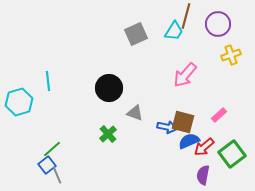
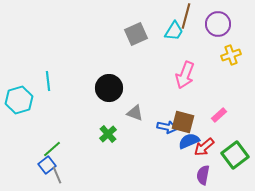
pink arrow: rotated 20 degrees counterclockwise
cyan hexagon: moved 2 px up
green square: moved 3 px right, 1 px down
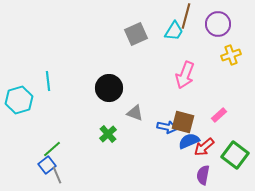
green square: rotated 16 degrees counterclockwise
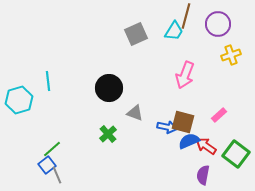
red arrow: moved 2 px right, 1 px up; rotated 75 degrees clockwise
green square: moved 1 px right, 1 px up
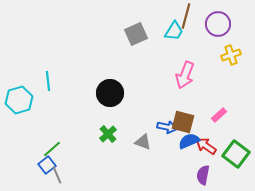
black circle: moved 1 px right, 5 px down
gray triangle: moved 8 px right, 29 px down
